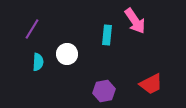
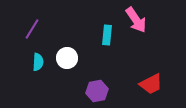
pink arrow: moved 1 px right, 1 px up
white circle: moved 4 px down
purple hexagon: moved 7 px left
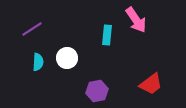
purple line: rotated 25 degrees clockwise
red trapezoid: rotated 10 degrees counterclockwise
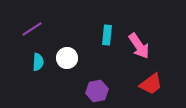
pink arrow: moved 3 px right, 26 px down
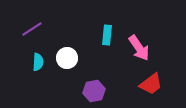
pink arrow: moved 2 px down
purple hexagon: moved 3 px left
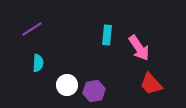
white circle: moved 27 px down
cyan semicircle: moved 1 px down
red trapezoid: rotated 85 degrees clockwise
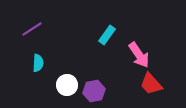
cyan rectangle: rotated 30 degrees clockwise
pink arrow: moved 7 px down
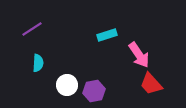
cyan rectangle: rotated 36 degrees clockwise
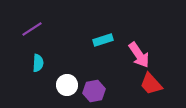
cyan rectangle: moved 4 px left, 5 px down
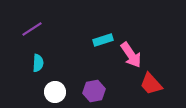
pink arrow: moved 8 px left
white circle: moved 12 px left, 7 px down
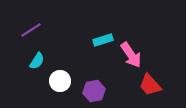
purple line: moved 1 px left, 1 px down
cyan semicircle: moved 1 px left, 2 px up; rotated 30 degrees clockwise
red trapezoid: moved 1 px left, 1 px down
white circle: moved 5 px right, 11 px up
